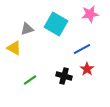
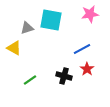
cyan square: moved 5 px left, 4 px up; rotated 20 degrees counterclockwise
gray triangle: moved 1 px up
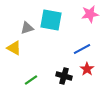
green line: moved 1 px right
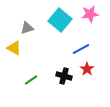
cyan square: moved 9 px right; rotated 30 degrees clockwise
blue line: moved 1 px left
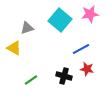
red star: rotated 24 degrees counterclockwise
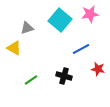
red star: moved 11 px right
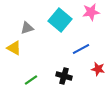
pink star: moved 1 px right, 2 px up
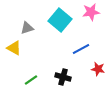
black cross: moved 1 px left, 1 px down
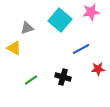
red star: rotated 16 degrees counterclockwise
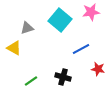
red star: rotated 16 degrees clockwise
green line: moved 1 px down
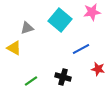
pink star: moved 1 px right
